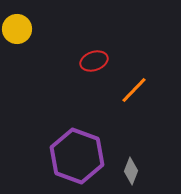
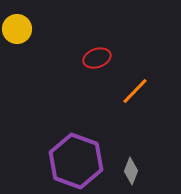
red ellipse: moved 3 px right, 3 px up
orange line: moved 1 px right, 1 px down
purple hexagon: moved 1 px left, 5 px down
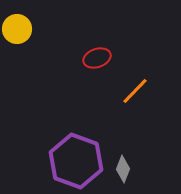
gray diamond: moved 8 px left, 2 px up
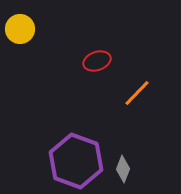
yellow circle: moved 3 px right
red ellipse: moved 3 px down
orange line: moved 2 px right, 2 px down
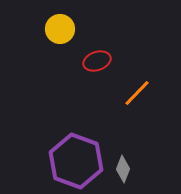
yellow circle: moved 40 px right
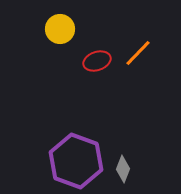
orange line: moved 1 px right, 40 px up
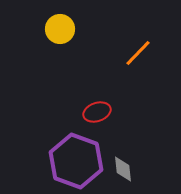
red ellipse: moved 51 px down
gray diamond: rotated 28 degrees counterclockwise
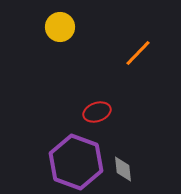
yellow circle: moved 2 px up
purple hexagon: moved 1 px down
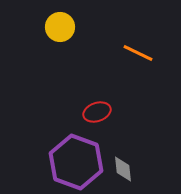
orange line: rotated 72 degrees clockwise
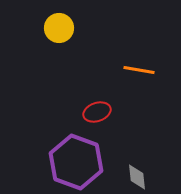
yellow circle: moved 1 px left, 1 px down
orange line: moved 1 px right, 17 px down; rotated 16 degrees counterclockwise
gray diamond: moved 14 px right, 8 px down
